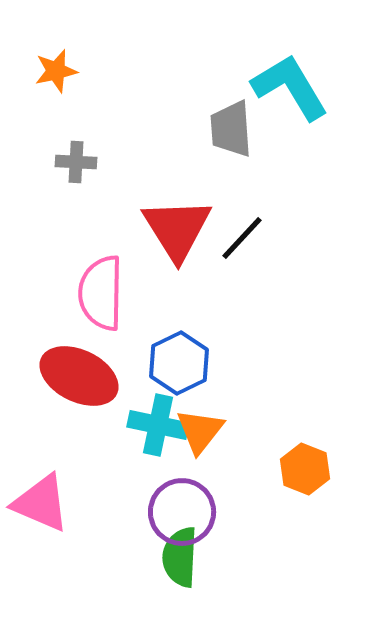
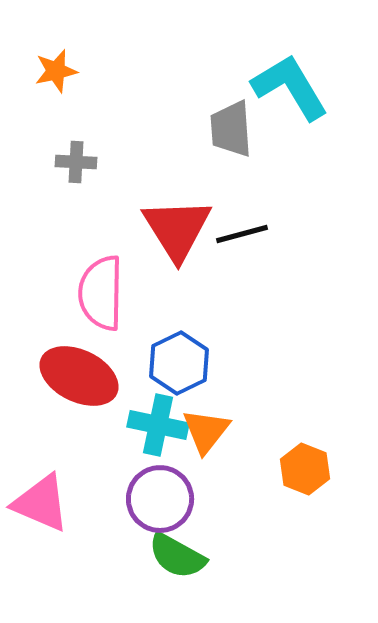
black line: moved 4 px up; rotated 32 degrees clockwise
orange triangle: moved 6 px right
purple circle: moved 22 px left, 13 px up
green semicircle: moved 3 px left, 1 px up; rotated 64 degrees counterclockwise
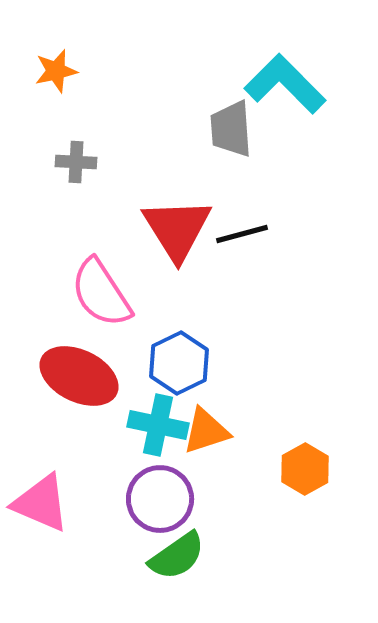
cyan L-shape: moved 5 px left, 3 px up; rotated 14 degrees counterclockwise
pink semicircle: rotated 34 degrees counterclockwise
orange triangle: rotated 34 degrees clockwise
orange hexagon: rotated 9 degrees clockwise
green semicircle: rotated 64 degrees counterclockwise
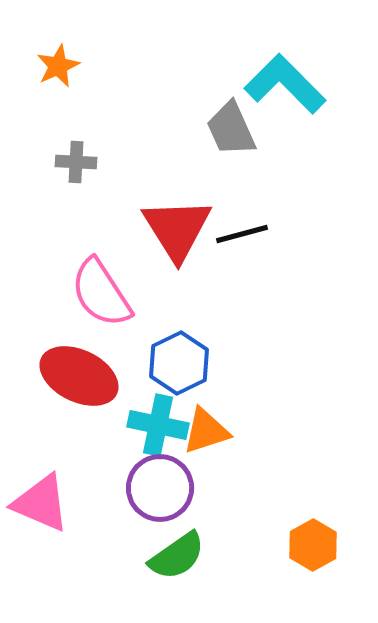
orange star: moved 2 px right, 5 px up; rotated 12 degrees counterclockwise
gray trapezoid: rotated 20 degrees counterclockwise
orange hexagon: moved 8 px right, 76 px down
purple circle: moved 11 px up
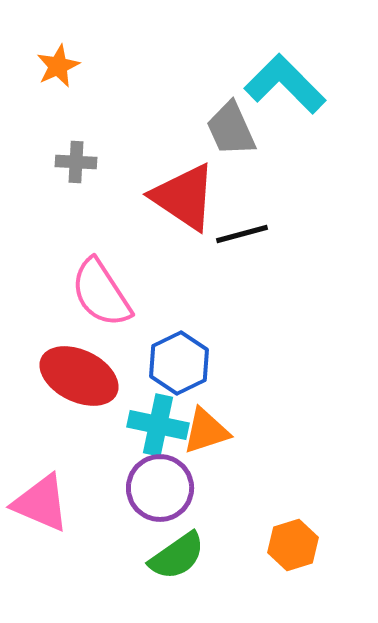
red triangle: moved 7 px right, 32 px up; rotated 24 degrees counterclockwise
orange hexagon: moved 20 px left; rotated 12 degrees clockwise
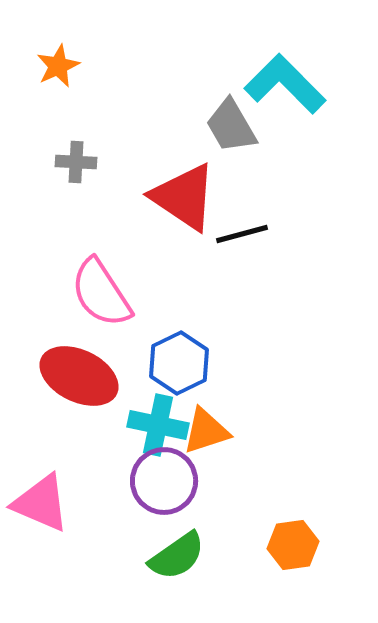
gray trapezoid: moved 3 px up; rotated 6 degrees counterclockwise
purple circle: moved 4 px right, 7 px up
orange hexagon: rotated 9 degrees clockwise
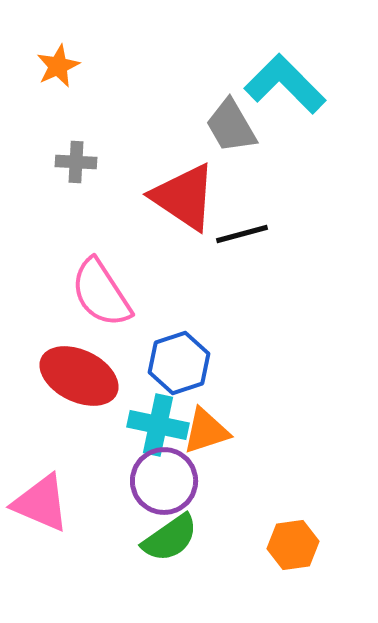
blue hexagon: rotated 8 degrees clockwise
green semicircle: moved 7 px left, 18 px up
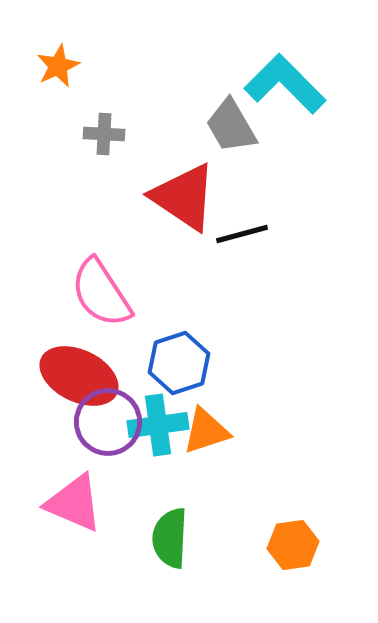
gray cross: moved 28 px right, 28 px up
cyan cross: rotated 20 degrees counterclockwise
purple circle: moved 56 px left, 59 px up
pink triangle: moved 33 px right
green semicircle: rotated 128 degrees clockwise
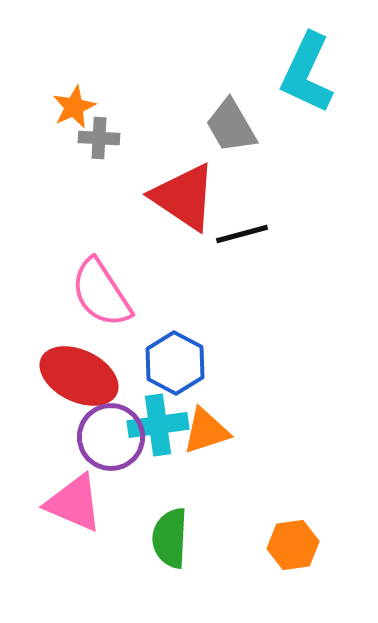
orange star: moved 16 px right, 41 px down
cyan L-shape: moved 22 px right, 11 px up; rotated 110 degrees counterclockwise
gray cross: moved 5 px left, 4 px down
blue hexagon: moved 4 px left; rotated 14 degrees counterclockwise
purple circle: moved 3 px right, 15 px down
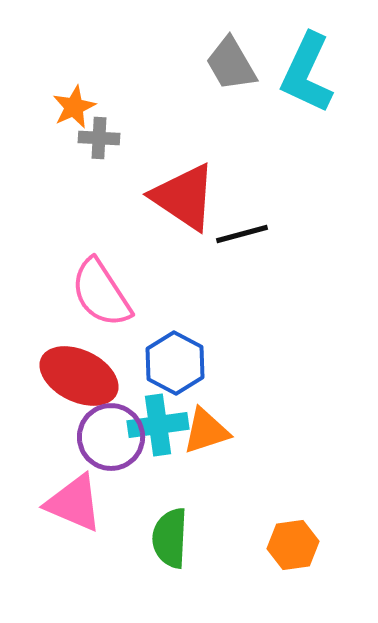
gray trapezoid: moved 62 px up
